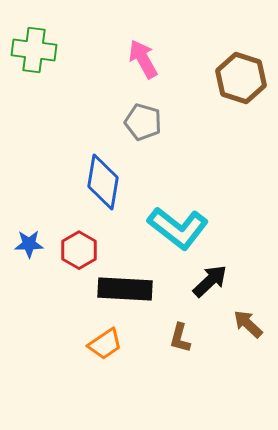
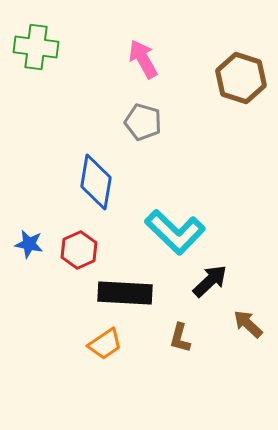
green cross: moved 2 px right, 3 px up
blue diamond: moved 7 px left
cyan L-shape: moved 3 px left, 4 px down; rotated 6 degrees clockwise
blue star: rotated 12 degrees clockwise
red hexagon: rotated 6 degrees clockwise
black rectangle: moved 4 px down
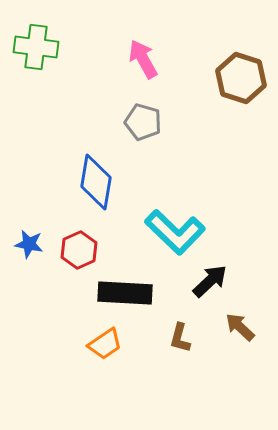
brown arrow: moved 8 px left, 3 px down
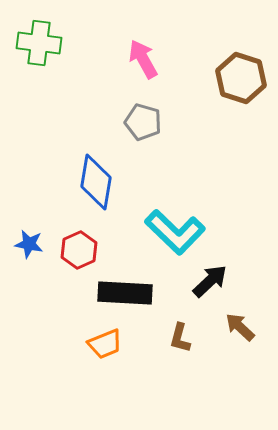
green cross: moved 3 px right, 4 px up
orange trapezoid: rotated 12 degrees clockwise
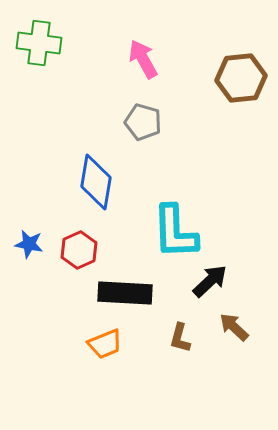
brown hexagon: rotated 24 degrees counterclockwise
cyan L-shape: rotated 44 degrees clockwise
brown arrow: moved 6 px left
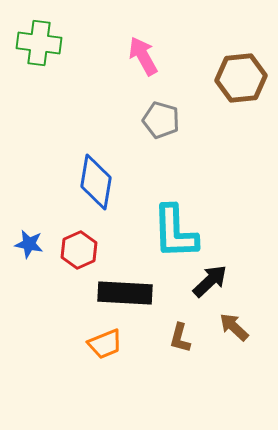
pink arrow: moved 3 px up
gray pentagon: moved 18 px right, 2 px up
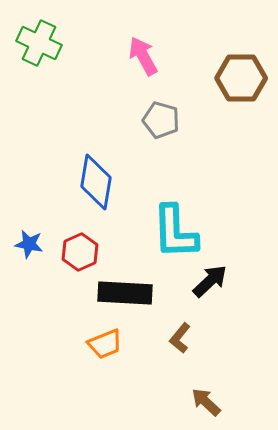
green cross: rotated 18 degrees clockwise
brown hexagon: rotated 6 degrees clockwise
red hexagon: moved 1 px right, 2 px down
brown arrow: moved 28 px left, 75 px down
brown L-shape: rotated 24 degrees clockwise
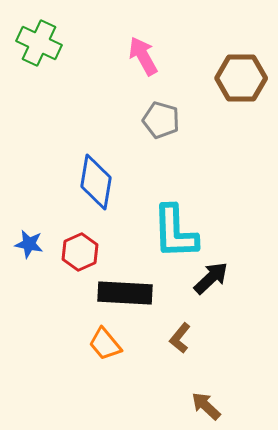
black arrow: moved 1 px right, 3 px up
orange trapezoid: rotated 72 degrees clockwise
brown arrow: moved 4 px down
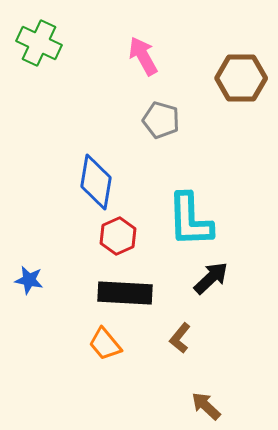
cyan L-shape: moved 15 px right, 12 px up
blue star: moved 36 px down
red hexagon: moved 38 px right, 16 px up
